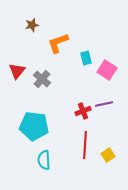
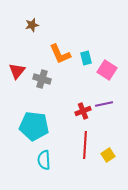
orange L-shape: moved 2 px right, 11 px down; rotated 95 degrees counterclockwise
gray cross: rotated 24 degrees counterclockwise
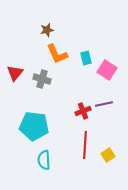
brown star: moved 15 px right, 5 px down
orange L-shape: moved 3 px left
red triangle: moved 2 px left, 2 px down
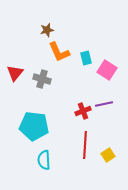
orange L-shape: moved 2 px right, 2 px up
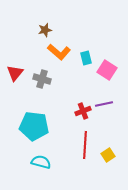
brown star: moved 2 px left
orange L-shape: rotated 25 degrees counterclockwise
cyan semicircle: moved 3 px left, 2 px down; rotated 108 degrees clockwise
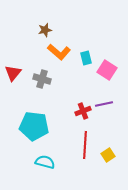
red triangle: moved 2 px left
cyan semicircle: moved 4 px right
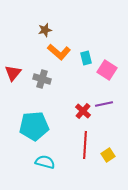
red cross: rotated 28 degrees counterclockwise
cyan pentagon: rotated 12 degrees counterclockwise
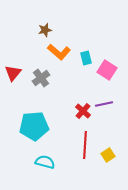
gray cross: moved 1 px left, 1 px up; rotated 36 degrees clockwise
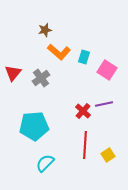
cyan rectangle: moved 2 px left, 1 px up; rotated 32 degrees clockwise
cyan semicircle: moved 1 px down; rotated 60 degrees counterclockwise
